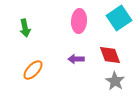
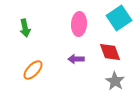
pink ellipse: moved 3 px down
red diamond: moved 3 px up
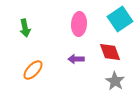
cyan square: moved 1 px right, 1 px down
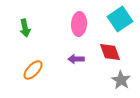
gray star: moved 6 px right, 1 px up
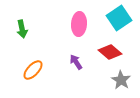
cyan square: moved 1 px left, 1 px up
green arrow: moved 3 px left, 1 px down
red diamond: rotated 30 degrees counterclockwise
purple arrow: moved 3 px down; rotated 56 degrees clockwise
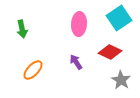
red diamond: rotated 15 degrees counterclockwise
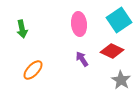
cyan square: moved 2 px down
pink ellipse: rotated 10 degrees counterclockwise
red diamond: moved 2 px right, 1 px up
purple arrow: moved 6 px right, 3 px up
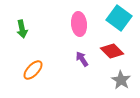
cyan square: moved 2 px up; rotated 20 degrees counterclockwise
red diamond: rotated 20 degrees clockwise
